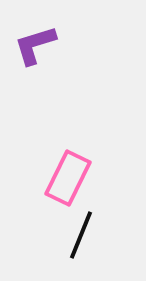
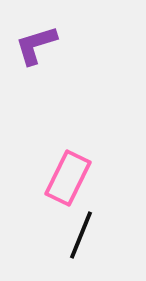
purple L-shape: moved 1 px right
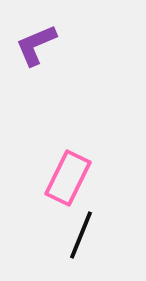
purple L-shape: rotated 6 degrees counterclockwise
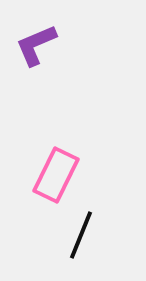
pink rectangle: moved 12 px left, 3 px up
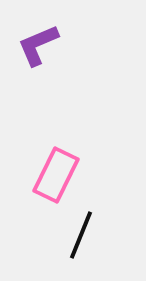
purple L-shape: moved 2 px right
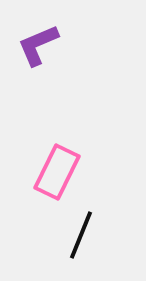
pink rectangle: moved 1 px right, 3 px up
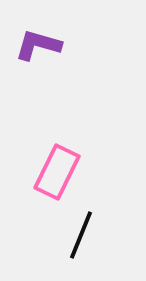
purple L-shape: rotated 39 degrees clockwise
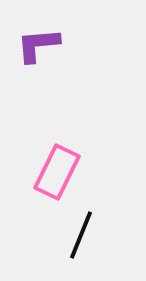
purple L-shape: rotated 21 degrees counterclockwise
